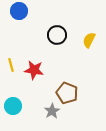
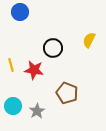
blue circle: moved 1 px right, 1 px down
black circle: moved 4 px left, 13 px down
gray star: moved 15 px left
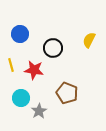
blue circle: moved 22 px down
cyan circle: moved 8 px right, 8 px up
gray star: moved 2 px right
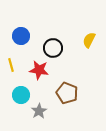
blue circle: moved 1 px right, 2 px down
red star: moved 5 px right
cyan circle: moved 3 px up
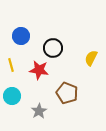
yellow semicircle: moved 2 px right, 18 px down
cyan circle: moved 9 px left, 1 px down
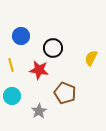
brown pentagon: moved 2 px left
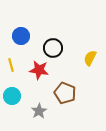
yellow semicircle: moved 1 px left
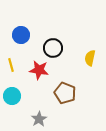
blue circle: moved 1 px up
yellow semicircle: rotated 14 degrees counterclockwise
gray star: moved 8 px down
